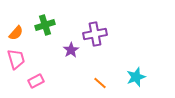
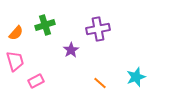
purple cross: moved 3 px right, 5 px up
pink trapezoid: moved 1 px left, 2 px down
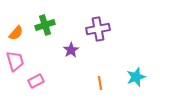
orange line: rotated 40 degrees clockwise
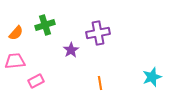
purple cross: moved 4 px down
pink trapezoid: rotated 80 degrees counterclockwise
cyan star: moved 16 px right
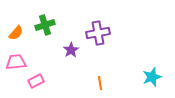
pink trapezoid: moved 1 px right, 1 px down
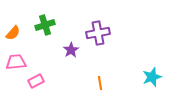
orange semicircle: moved 3 px left
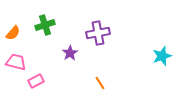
purple star: moved 1 px left, 3 px down
pink trapezoid: rotated 20 degrees clockwise
cyan star: moved 10 px right, 21 px up
orange line: rotated 24 degrees counterclockwise
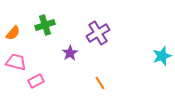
purple cross: rotated 20 degrees counterclockwise
